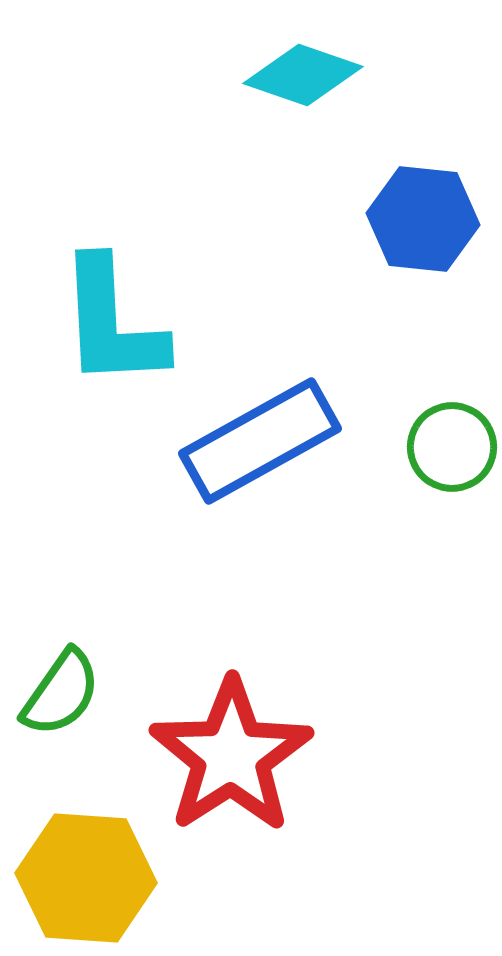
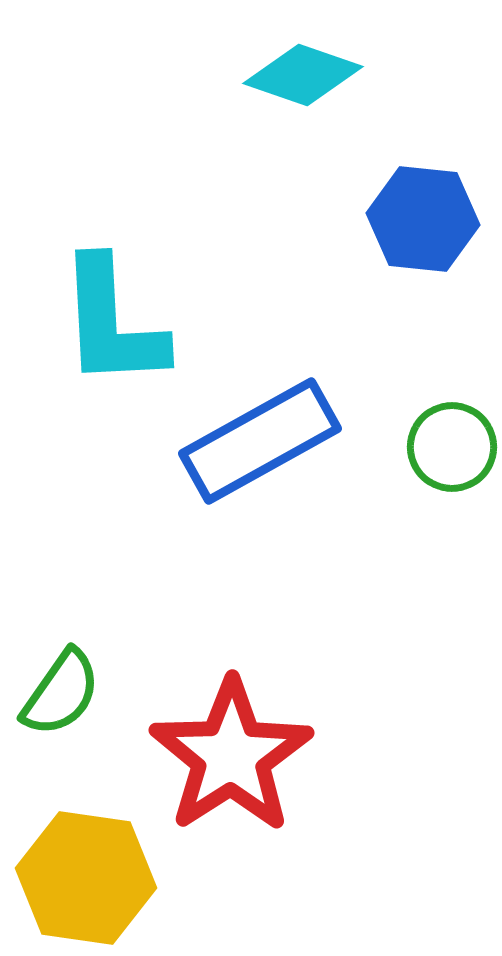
yellow hexagon: rotated 4 degrees clockwise
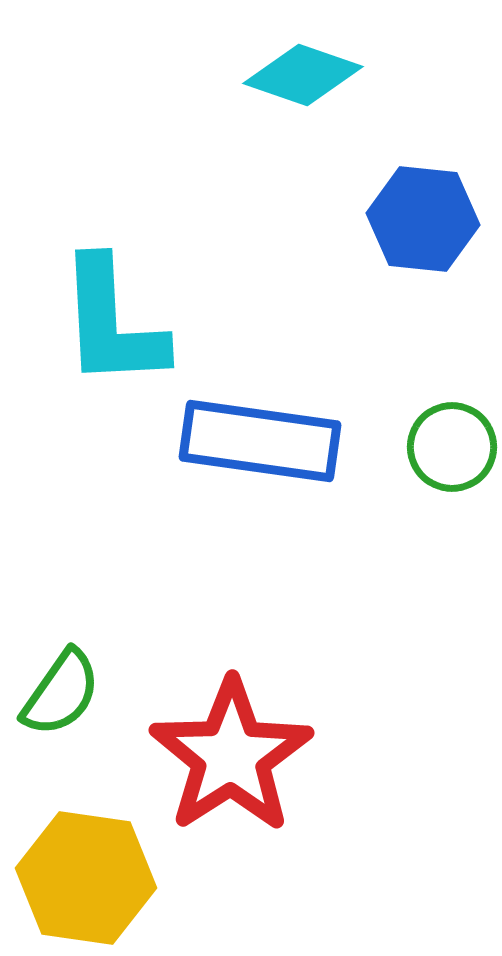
blue rectangle: rotated 37 degrees clockwise
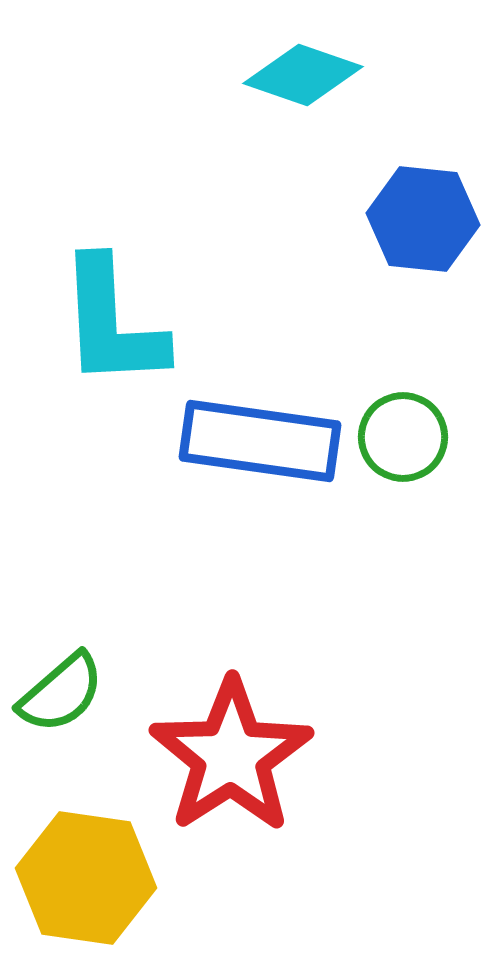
green circle: moved 49 px left, 10 px up
green semicircle: rotated 14 degrees clockwise
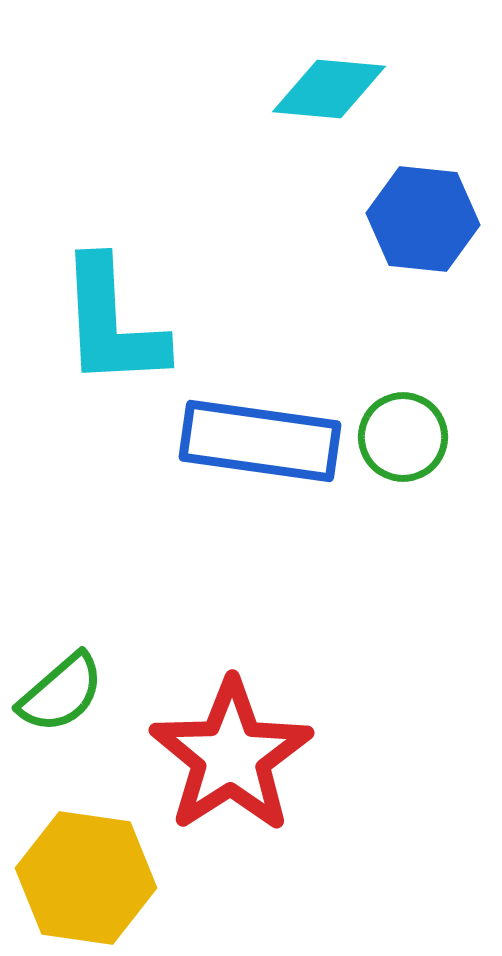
cyan diamond: moved 26 px right, 14 px down; rotated 14 degrees counterclockwise
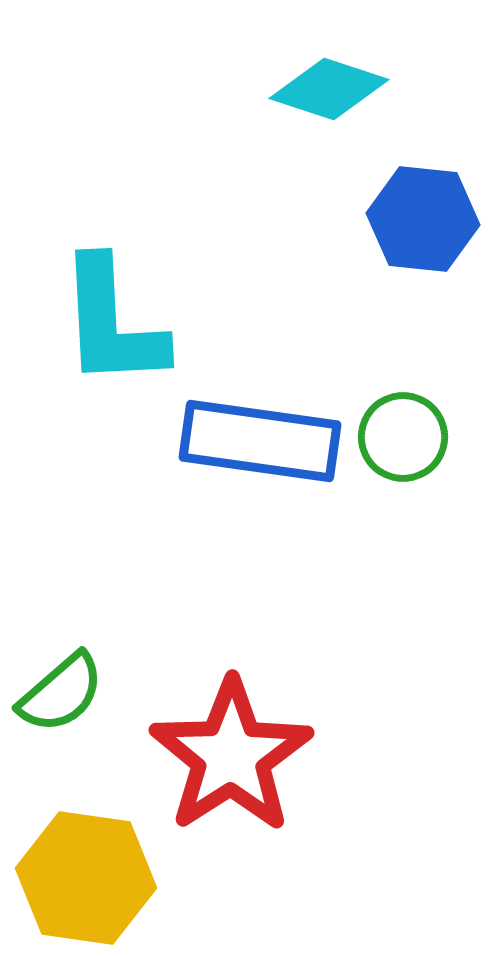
cyan diamond: rotated 13 degrees clockwise
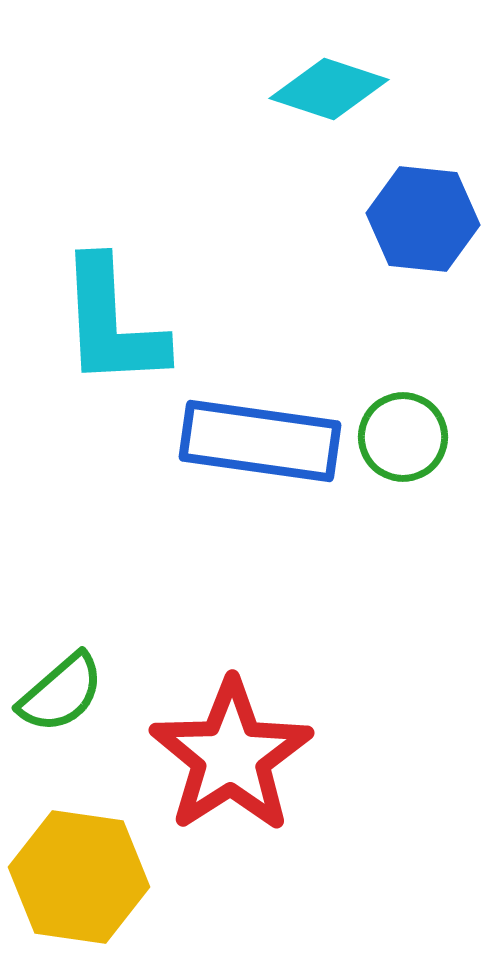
yellow hexagon: moved 7 px left, 1 px up
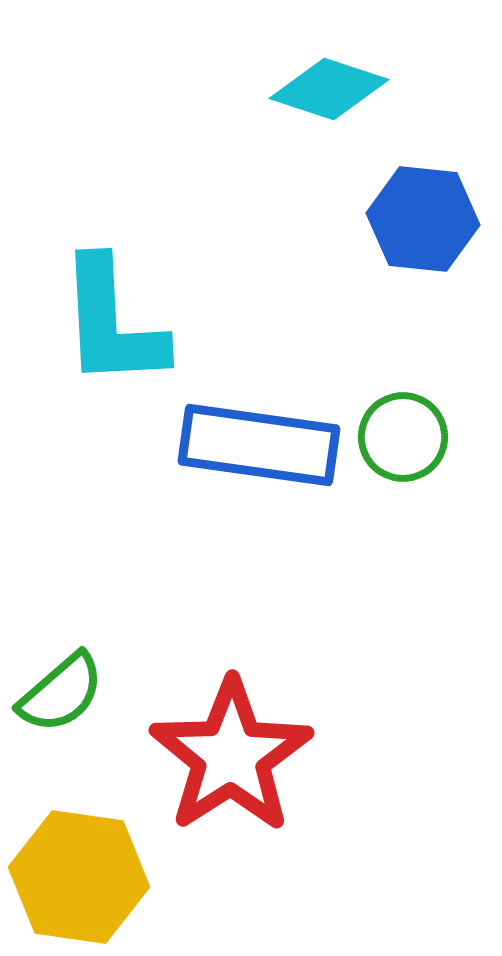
blue rectangle: moved 1 px left, 4 px down
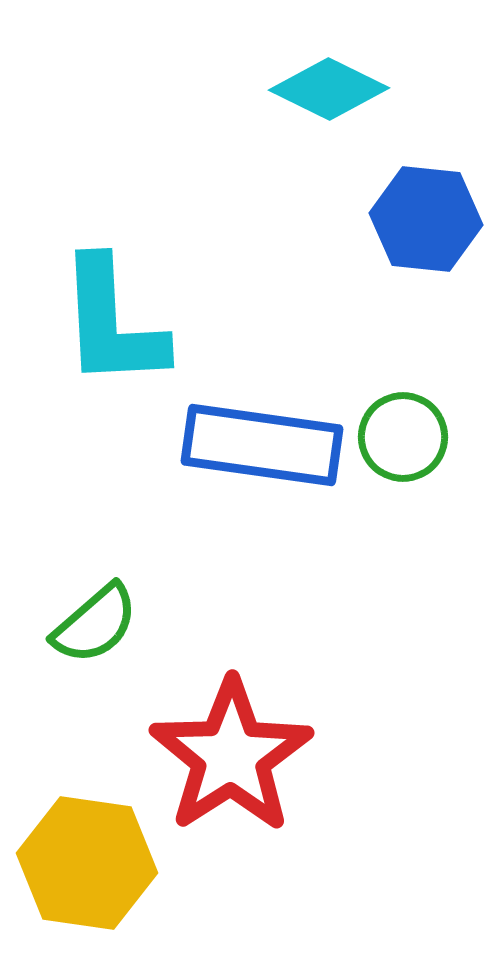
cyan diamond: rotated 8 degrees clockwise
blue hexagon: moved 3 px right
blue rectangle: moved 3 px right
green semicircle: moved 34 px right, 69 px up
yellow hexagon: moved 8 px right, 14 px up
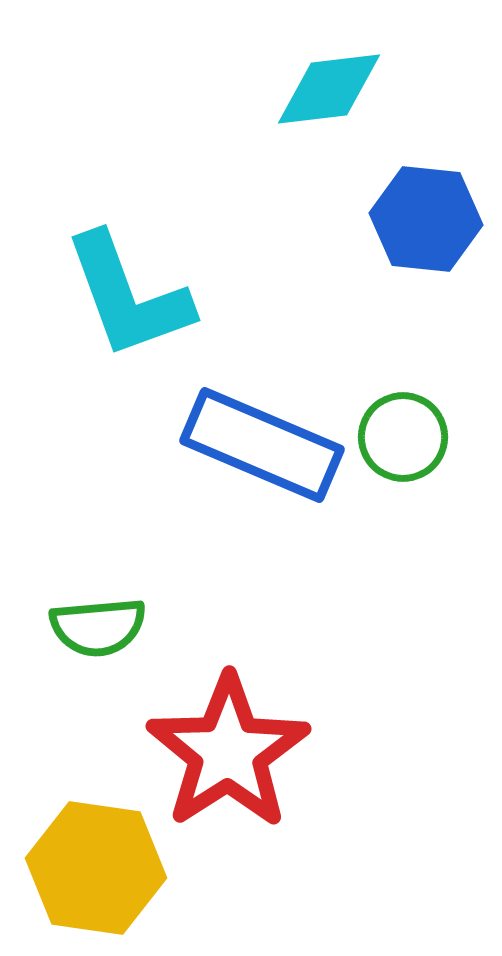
cyan diamond: rotated 33 degrees counterclockwise
cyan L-shape: moved 16 px right, 27 px up; rotated 17 degrees counterclockwise
blue rectangle: rotated 15 degrees clockwise
green semicircle: moved 3 px right, 3 px down; rotated 36 degrees clockwise
red star: moved 3 px left, 4 px up
yellow hexagon: moved 9 px right, 5 px down
